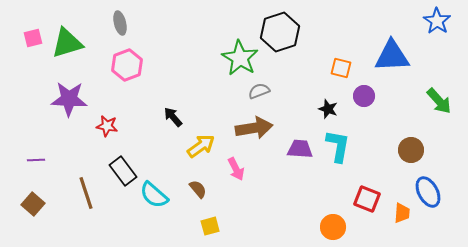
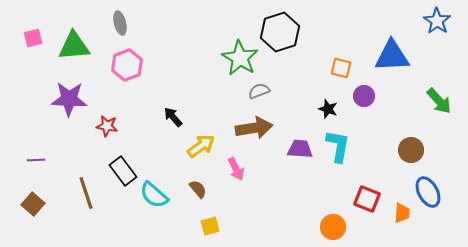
green triangle: moved 7 px right, 3 px down; rotated 12 degrees clockwise
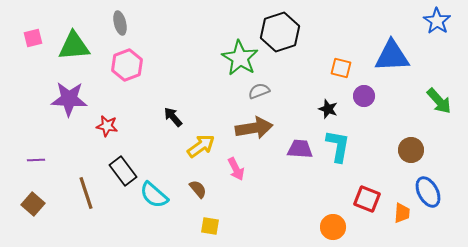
yellow square: rotated 24 degrees clockwise
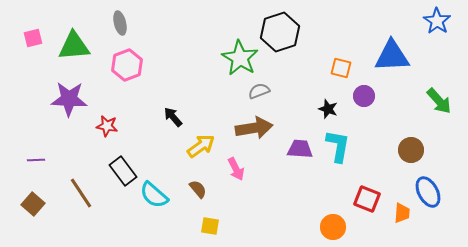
brown line: moved 5 px left; rotated 16 degrees counterclockwise
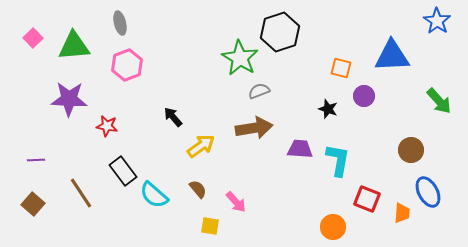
pink square: rotated 30 degrees counterclockwise
cyan L-shape: moved 14 px down
pink arrow: moved 33 px down; rotated 15 degrees counterclockwise
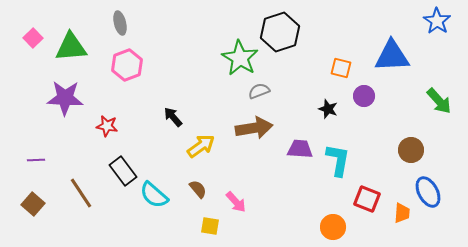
green triangle: moved 3 px left, 1 px down
purple star: moved 4 px left, 1 px up
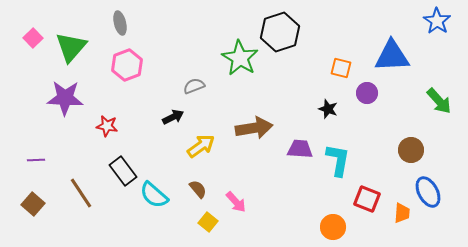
green triangle: rotated 44 degrees counterclockwise
gray semicircle: moved 65 px left, 5 px up
purple circle: moved 3 px right, 3 px up
black arrow: rotated 105 degrees clockwise
yellow square: moved 2 px left, 4 px up; rotated 30 degrees clockwise
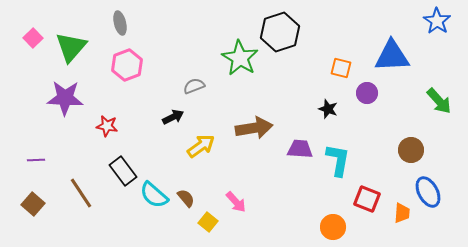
brown semicircle: moved 12 px left, 9 px down
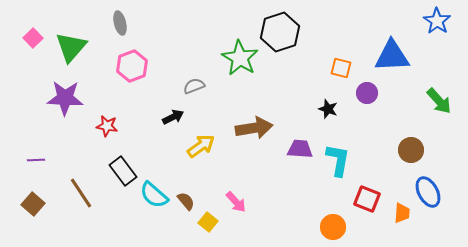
pink hexagon: moved 5 px right, 1 px down
brown semicircle: moved 3 px down
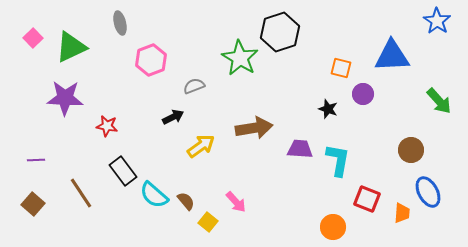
green triangle: rotated 24 degrees clockwise
pink hexagon: moved 19 px right, 6 px up
purple circle: moved 4 px left, 1 px down
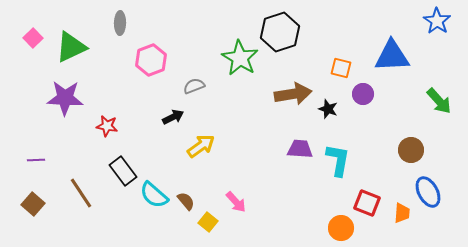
gray ellipse: rotated 15 degrees clockwise
brown arrow: moved 39 px right, 34 px up
red square: moved 4 px down
orange circle: moved 8 px right, 1 px down
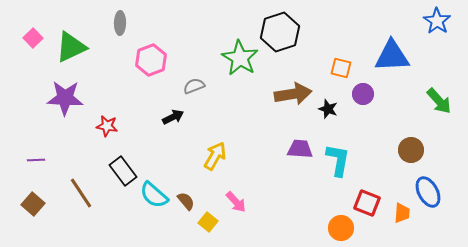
yellow arrow: moved 14 px right, 10 px down; rotated 24 degrees counterclockwise
